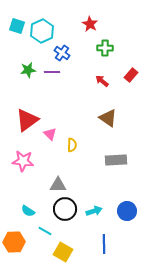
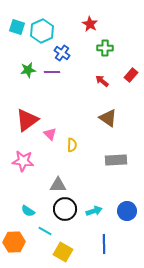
cyan square: moved 1 px down
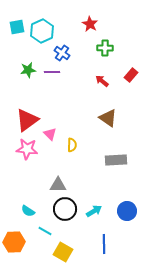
cyan square: rotated 28 degrees counterclockwise
pink star: moved 4 px right, 12 px up
cyan arrow: rotated 14 degrees counterclockwise
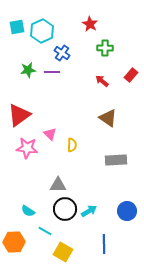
red triangle: moved 8 px left, 5 px up
pink star: moved 1 px up
cyan arrow: moved 5 px left
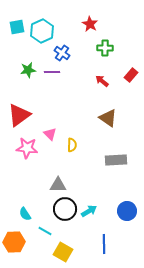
cyan semicircle: moved 3 px left, 3 px down; rotated 24 degrees clockwise
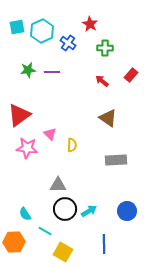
blue cross: moved 6 px right, 10 px up
